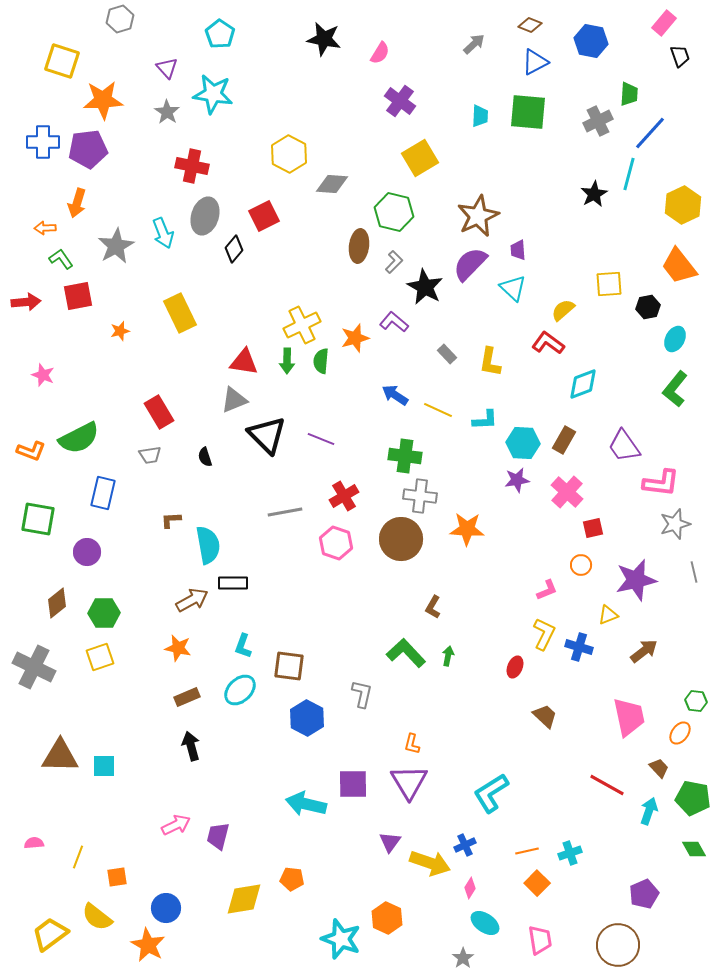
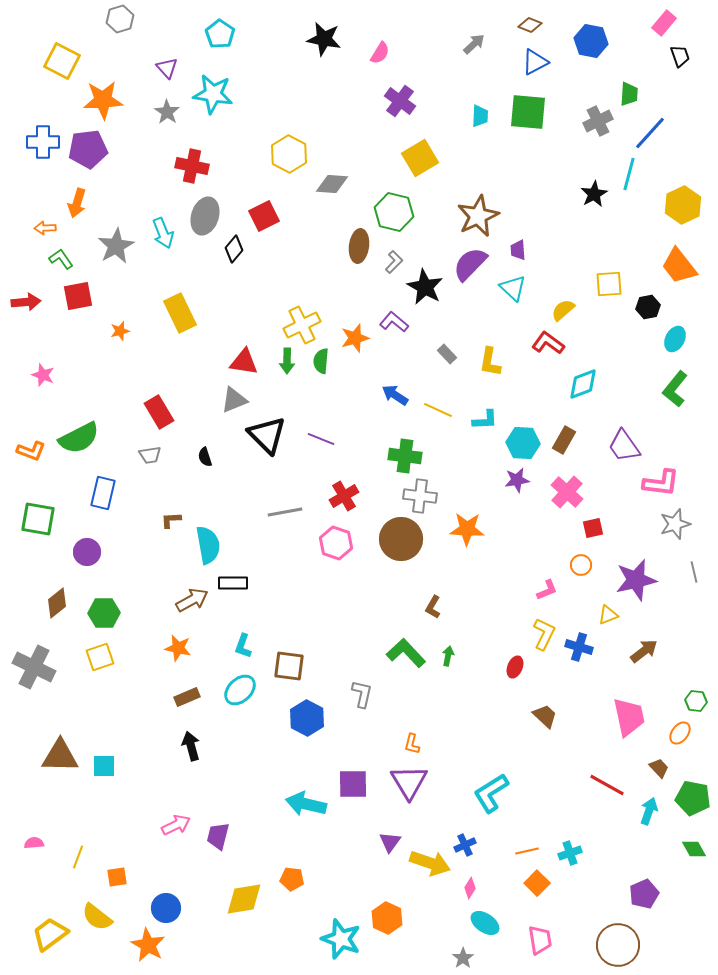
yellow square at (62, 61): rotated 9 degrees clockwise
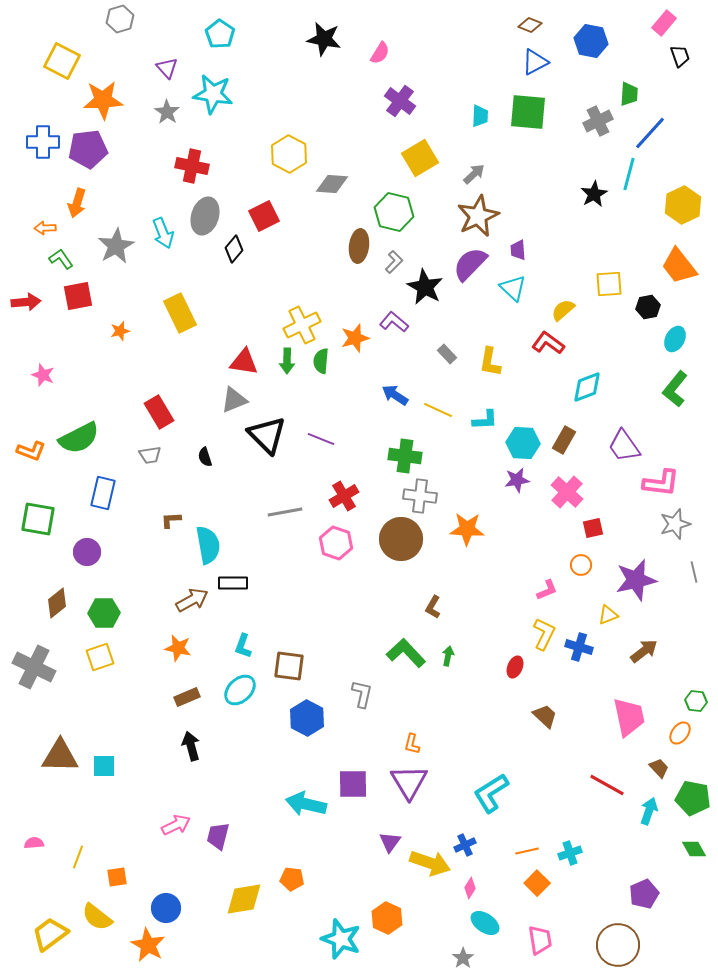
gray arrow at (474, 44): moved 130 px down
cyan diamond at (583, 384): moved 4 px right, 3 px down
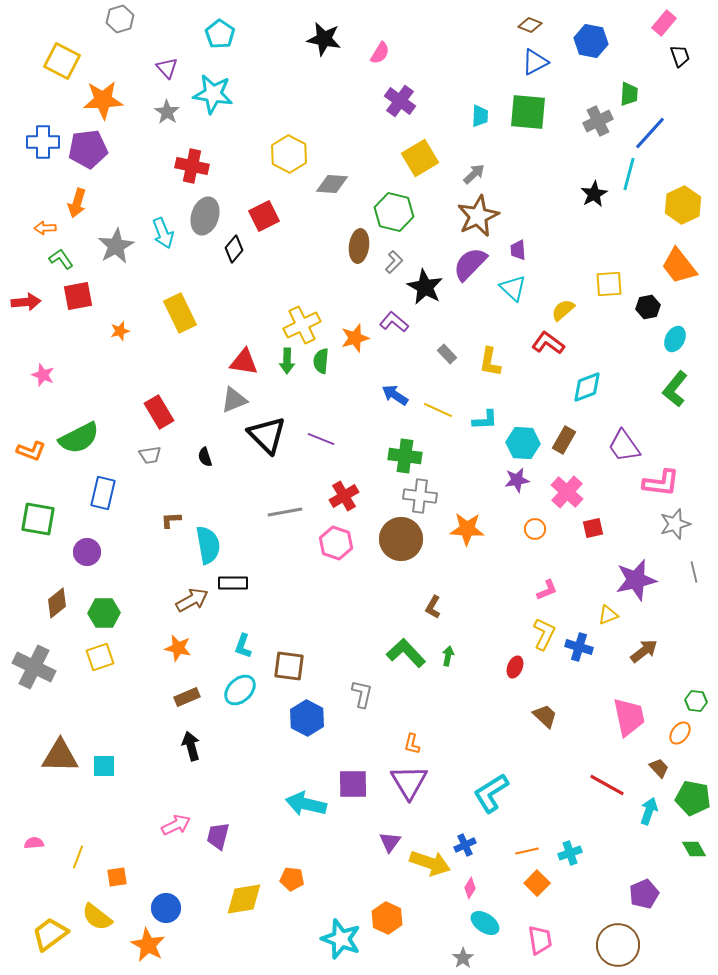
orange circle at (581, 565): moved 46 px left, 36 px up
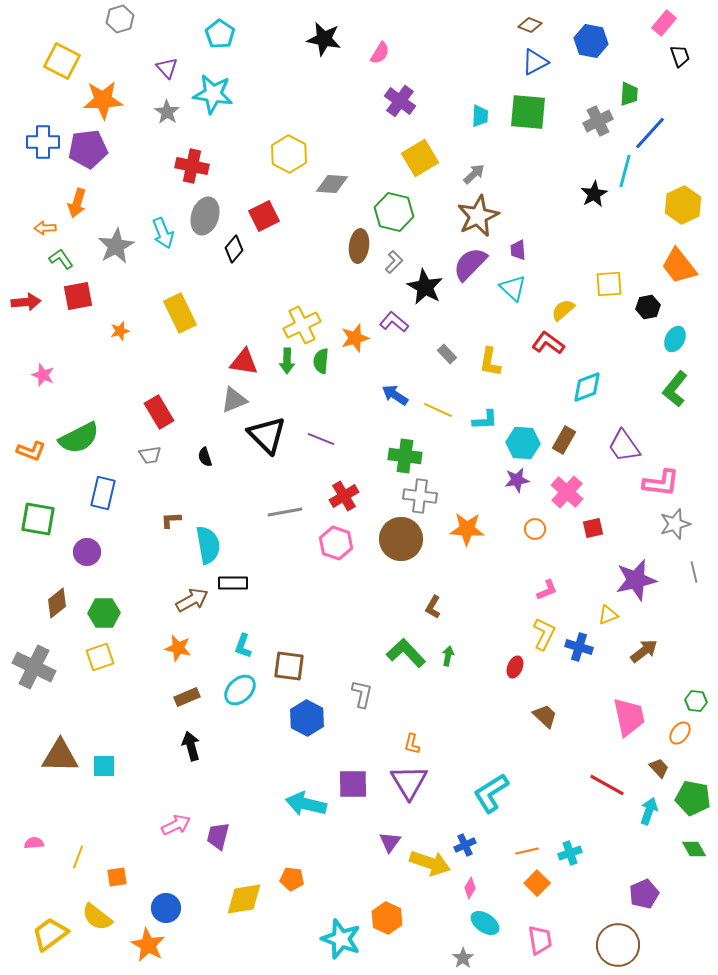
cyan line at (629, 174): moved 4 px left, 3 px up
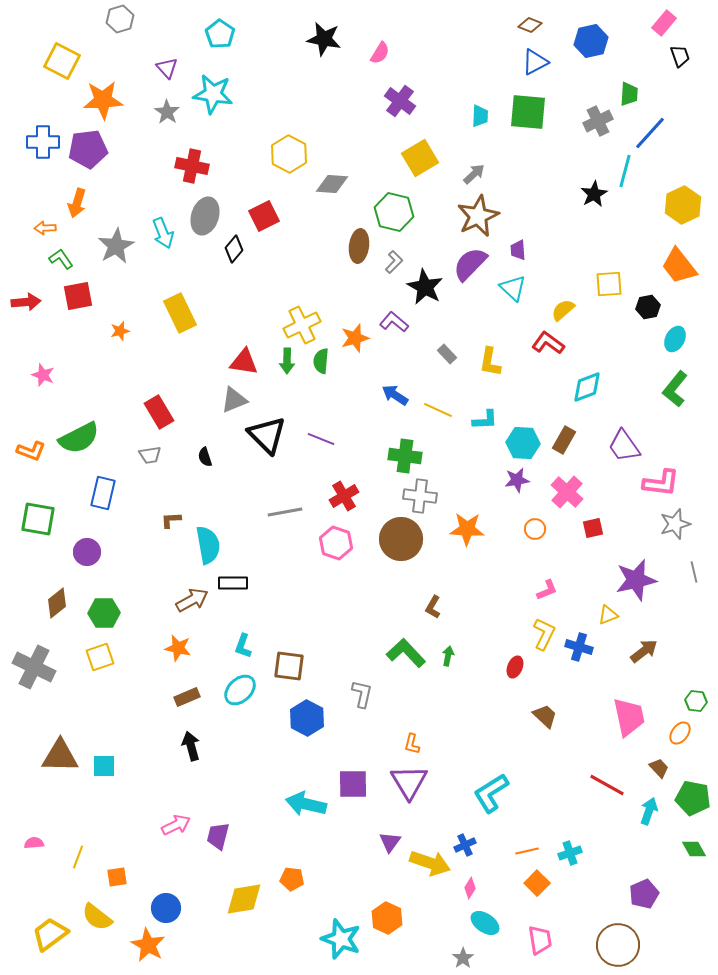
blue hexagon at (591, 41): rotated 24 degrees counterclockwise
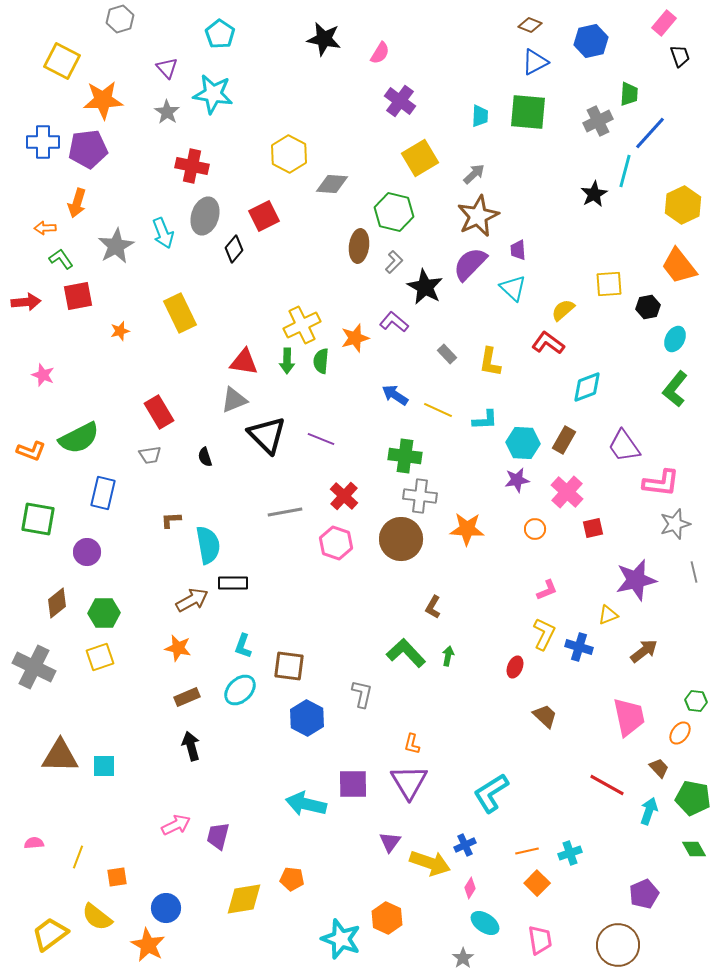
red cross at (344, 496): rotated 16 degrees counterclockwise
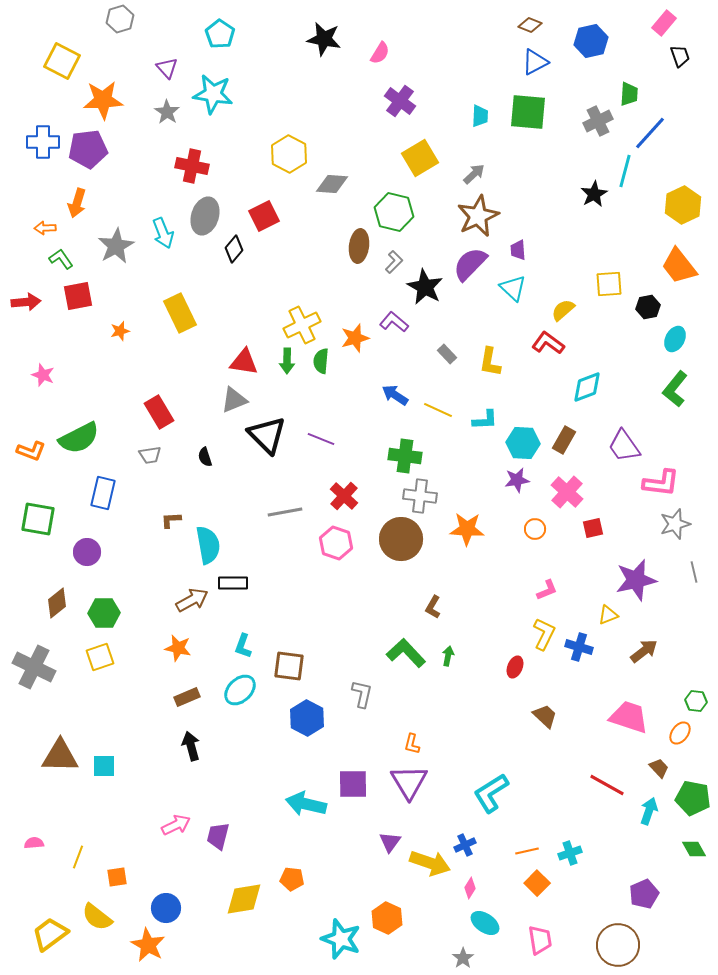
pink trapezoid at (629, 717): rotated 60 degrees counterclockwise
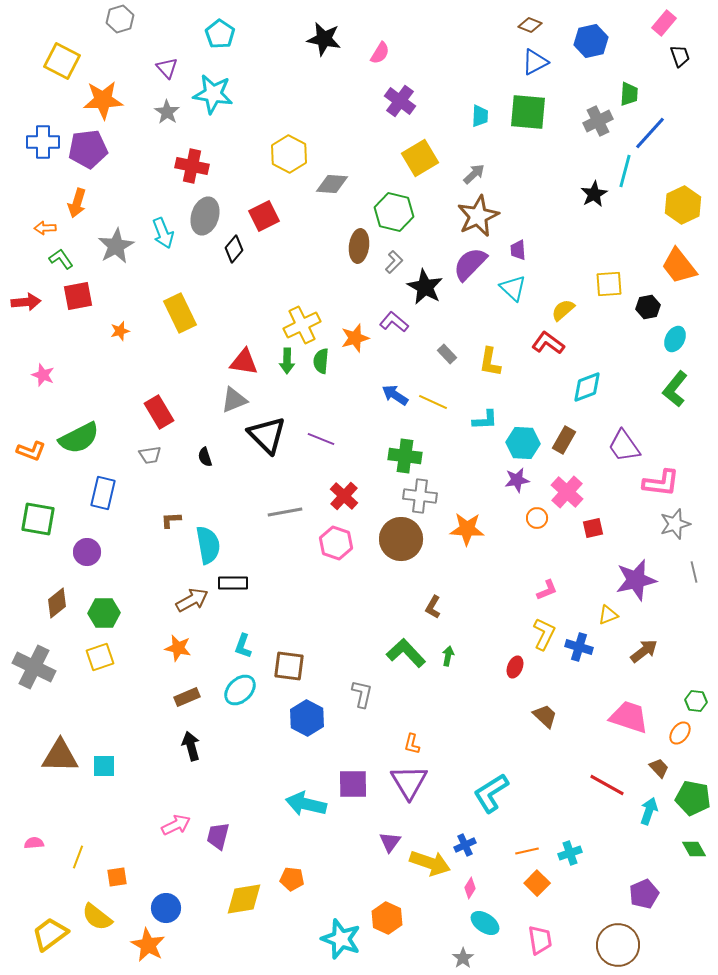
yellow line at (438, 410): moved 5 px left, 8 px up
orange circle at (535, 529): moved 2 px right, 11 px up
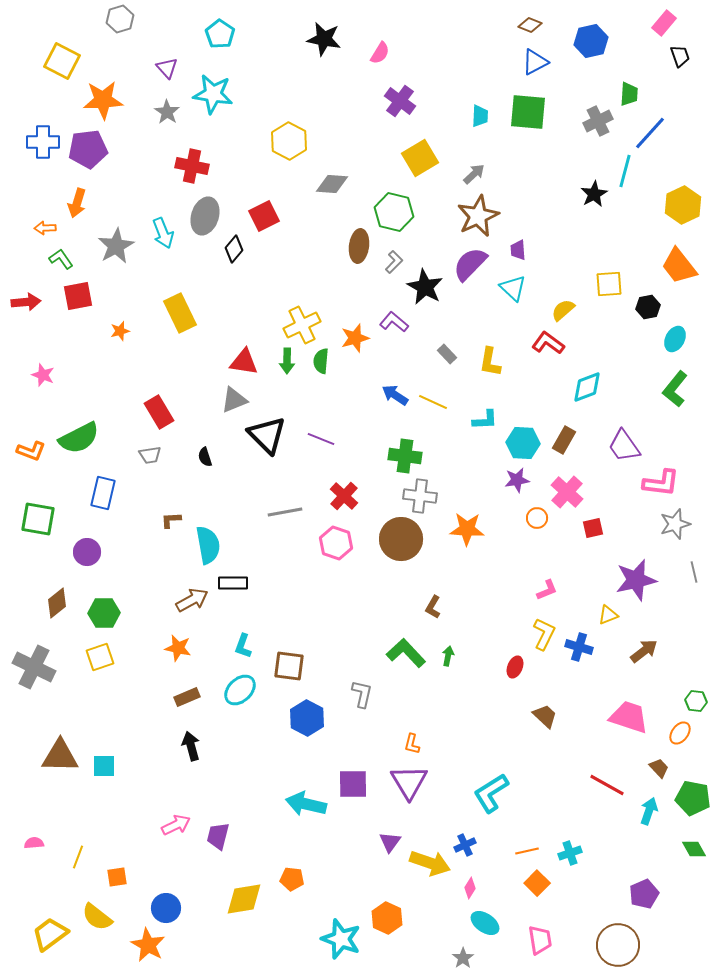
yellow hexagon at (289, 154): moved 13 px up
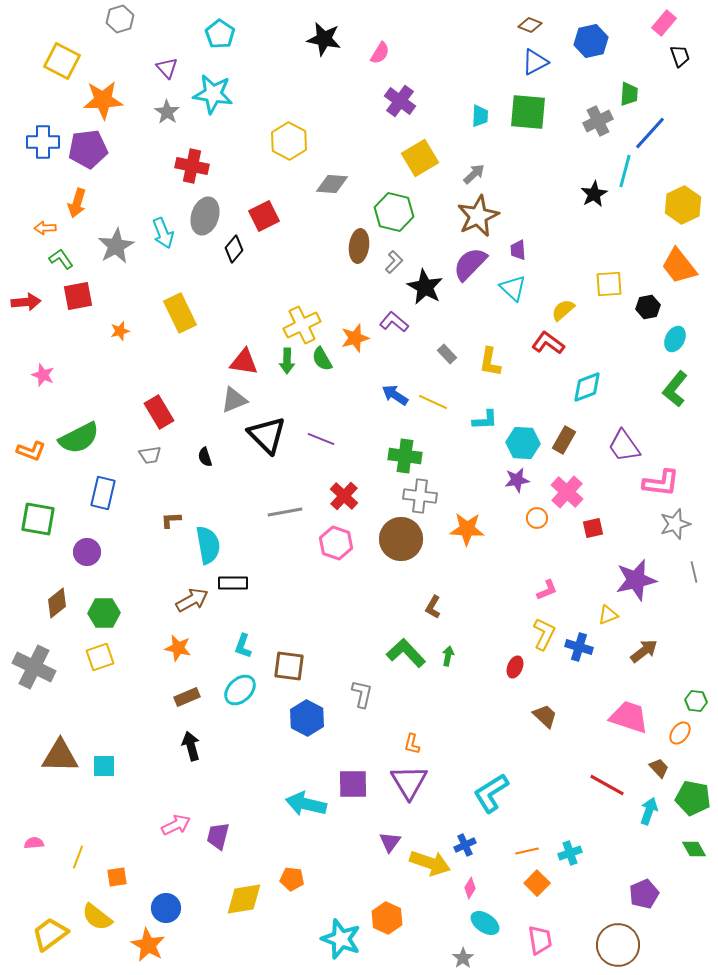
green semicircle at (321, 361): moved 1 px right, 2 px up; rotated 35 degrees counterclockwise
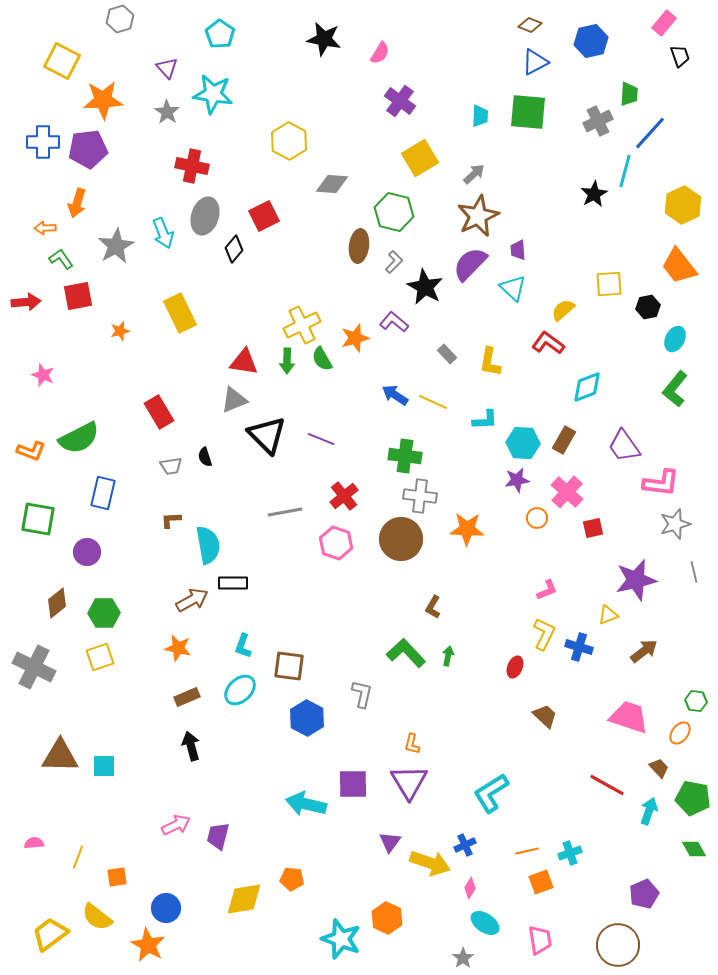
gray trapezoid at (150, 455): moved 21 px right, 11 px down
red cross at (344, 496): rotated 8 degrees clockwise
orange square at (537, 883): moved 4 px right, 1 px up; rotated 25 degrees clockwise
